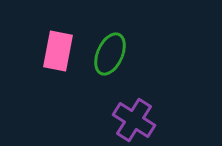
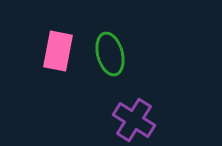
green ellipse: rotated 39 degrees counterclockwise
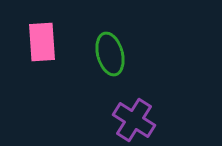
pink rectangle: moved 16 px left, 9 px up; rotated 15 degrees counterclockwise
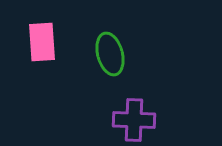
purple cross: rotated 30 degrees counterclockwise
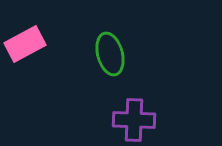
pink rectangle: moved 17 px left, 2 px down; rotated 66 degrees clockwise
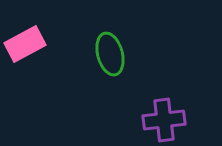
purple cross: moved 30 px right; rotated 9 degrees counterclockwise
